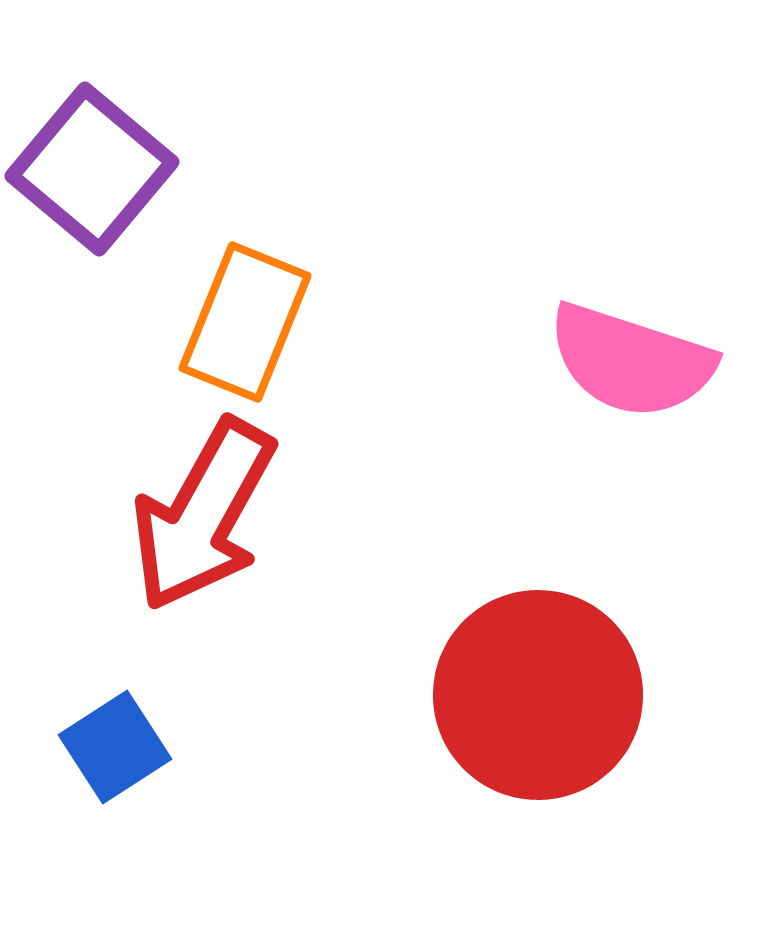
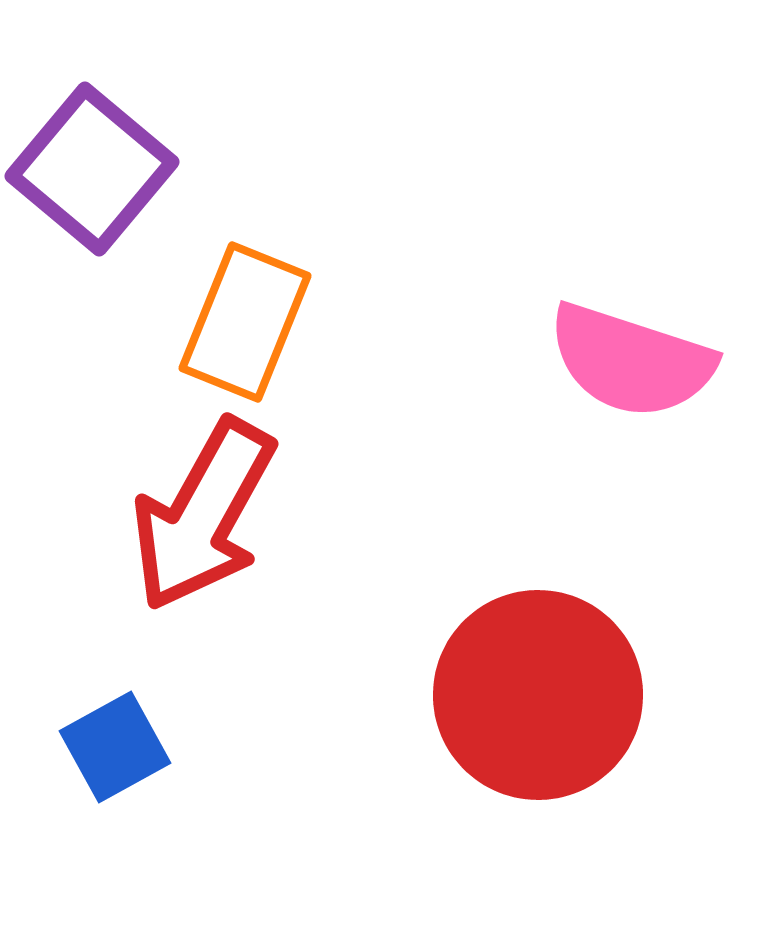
blue square: rotated 4 degrees clockwise
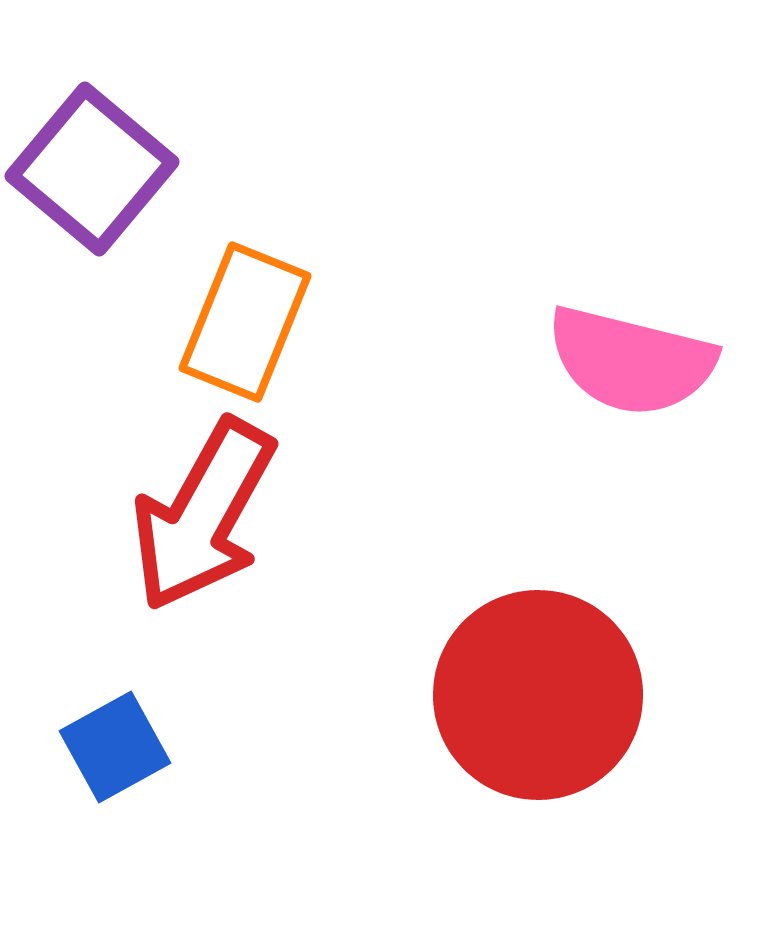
pink semicircle: rotated 4 degrees counterclockwise
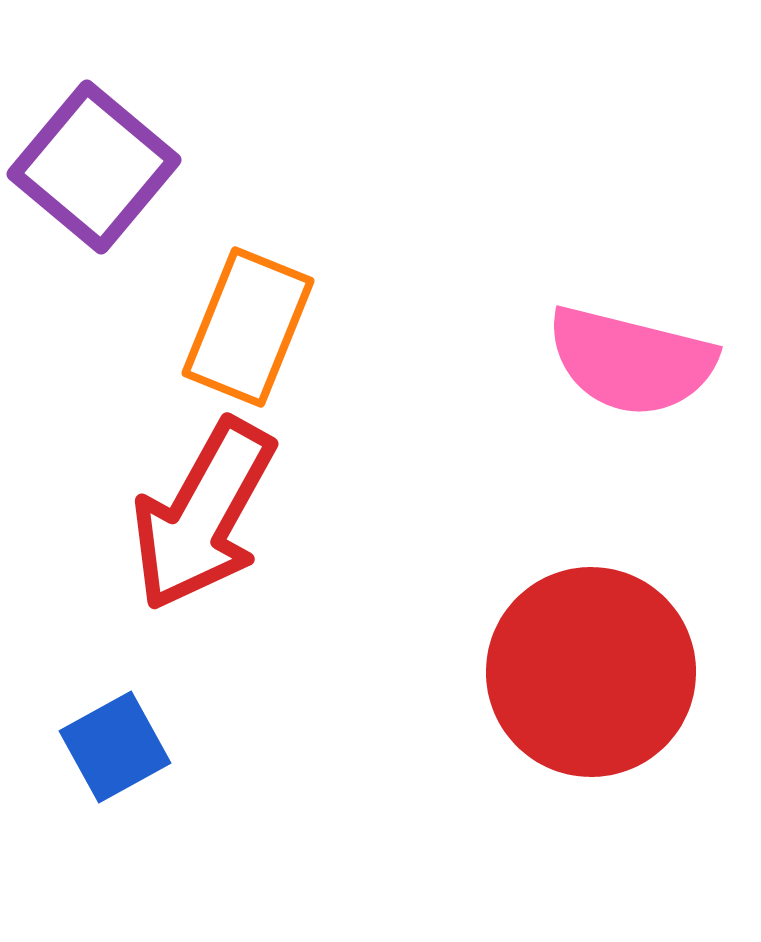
purple square: moved 2 px right, 2 px up
orange rectangle: moved 3 px right, 5 px down
red circle: moved 53 px right, 23 px up
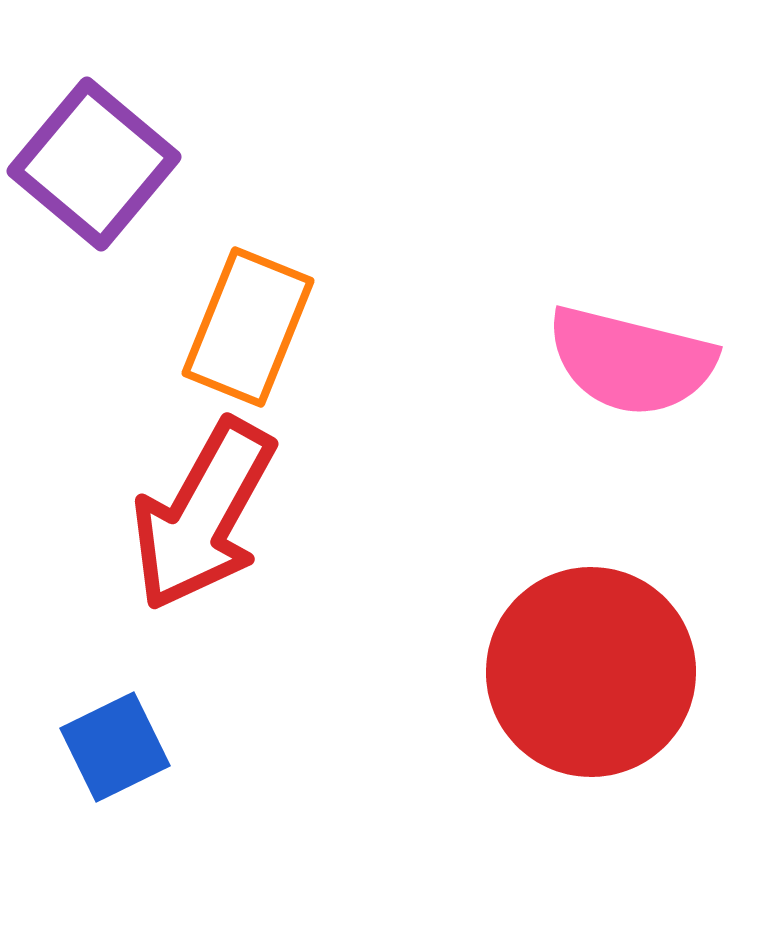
purple square: moved 3 px up
blue square: rotated 3 degrees clockwise
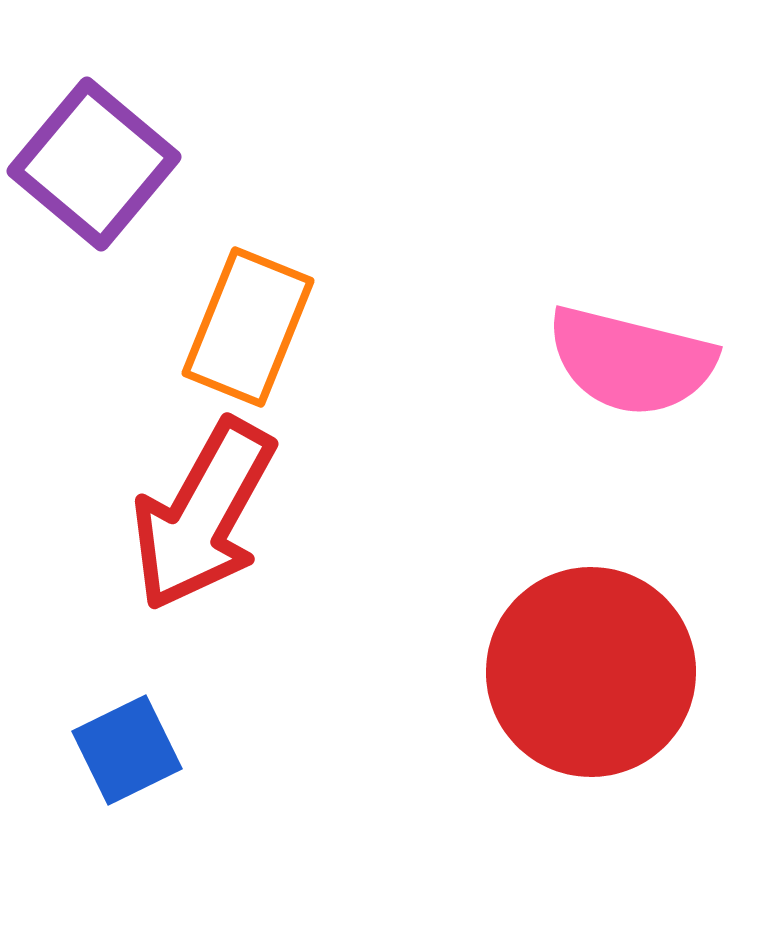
blue square: moved 12 px right, 3 px down
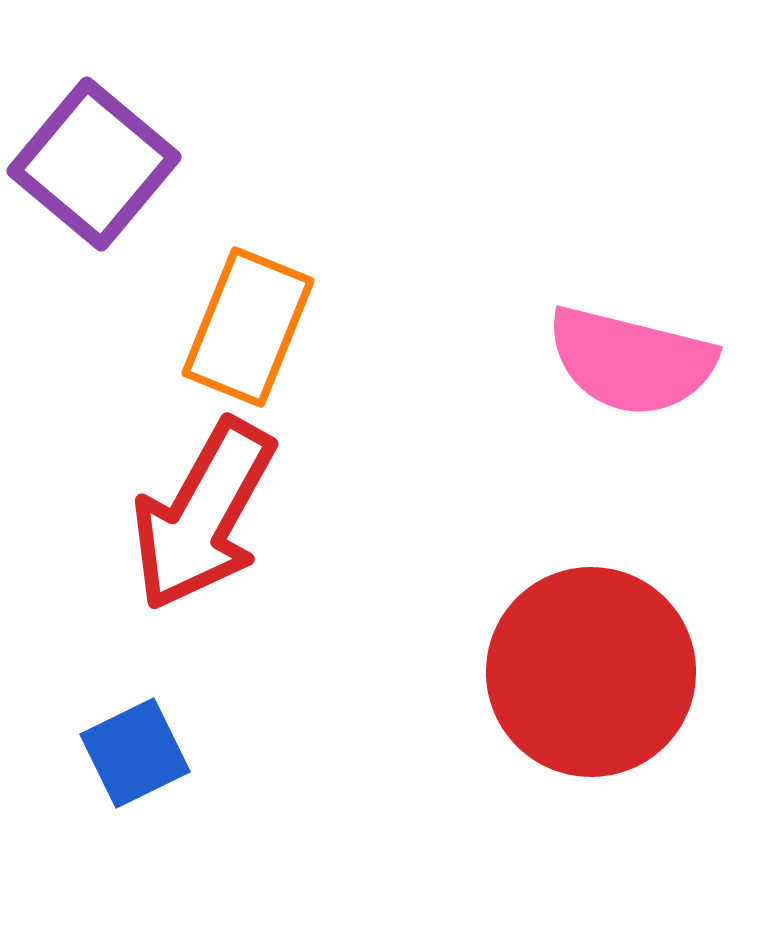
blue square: moved 8 px right, 3 px down
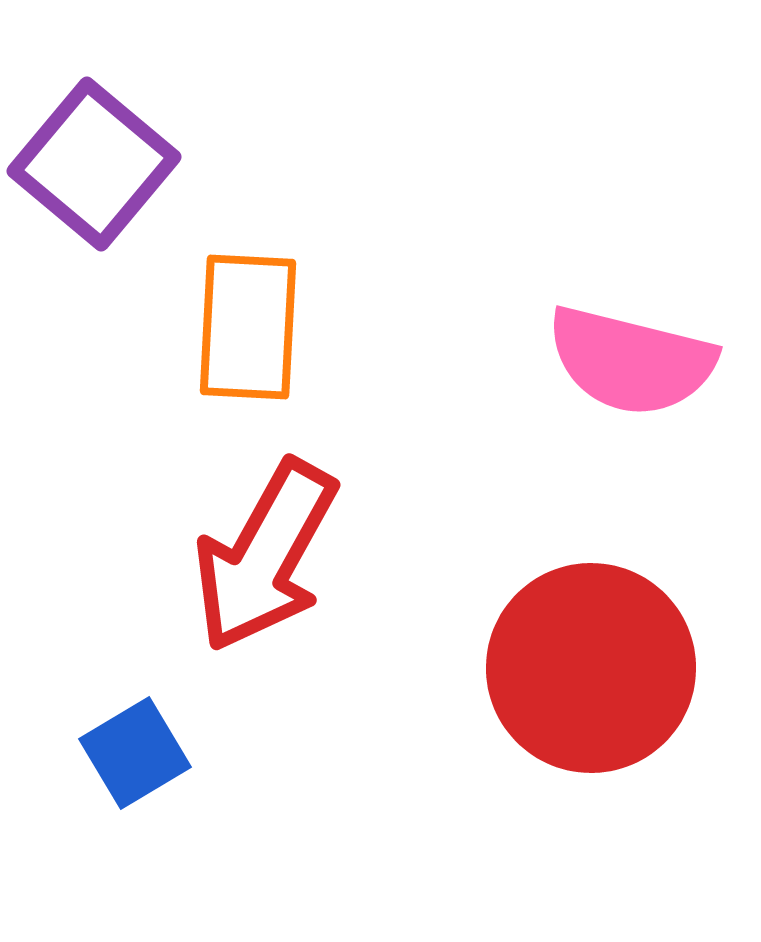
orange rectangle: rotated 19 degrees counterclockwise
red arrow: moved 62 px right, 41 px down
red circle: moved 4 px up
blue square: rotated 5 degrees counterclockwise
